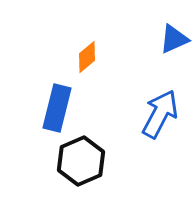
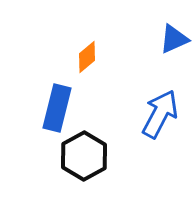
black hexagon: moved 3 px right, 5 px up; rotated 6 degrees counterclockwise
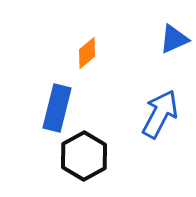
orange diamond: moved 4 px up
